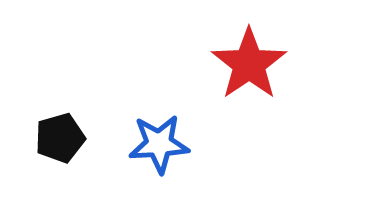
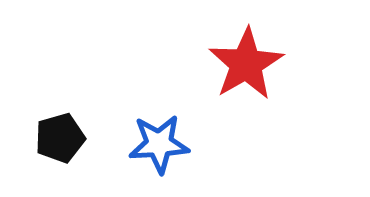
red star: moved 3 px left; rotated 4 degrees clockwise
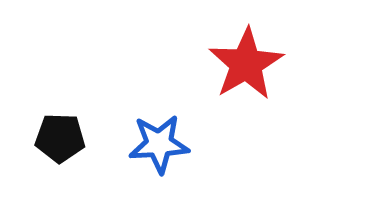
black pentagon: rotated 18 degrees clockwise
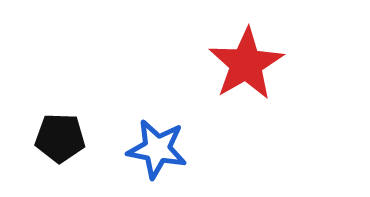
blue star: moved 2 px left, 5 px down; rotated 14 degrees clockwise
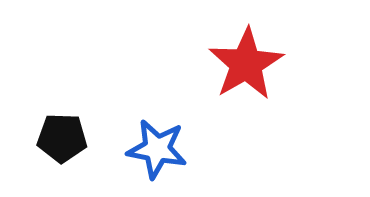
black pentagon: moved 2 px right
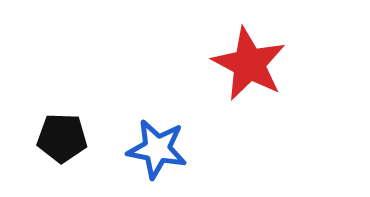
red star: moved 3 px right; rotated 14 degrees counterclockwise
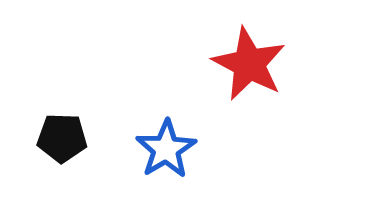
blue star: moved 9 px right; rotated 30 degrees clockwise
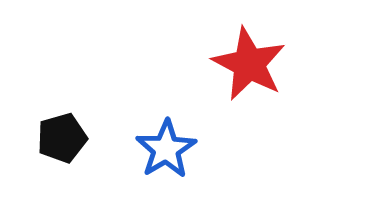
black pentagon: rotated 18 degrees counterclockwise
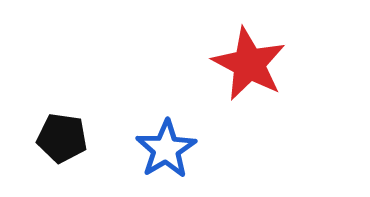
black pentagon: rotated 24 degrees clockwise
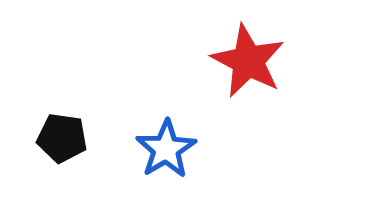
red star: moved 1 px left, 3 px up
